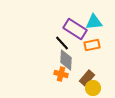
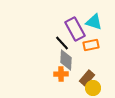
cyan triangle: rotated 24 degrees clockwise
purple rectangle: rotated 30 degrees clockwise
orange rectangle: moved 1 px left
orange cross: rotated 16 degrees counterclockwise
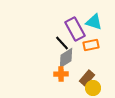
gray diamond: moved 2 px up; rotated 55 degrees clockwise
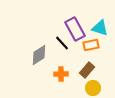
cyan triangle: moved 6 px right, 6 px down
gray diamond: moved 27 px left, 3 px up
brown rectangle: moved 8 px up
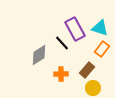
orange rectangle: moved 11 px right, 4 px down; rotated 42 degrees counterclockwise
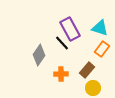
purple rectangle: moved 5 px left
gray diamond: rotated 25 degrees counterclockwise
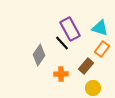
brown rectangle: moved 1 px left, 4 px up
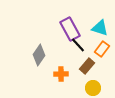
black line: moved 16 px right, 2 px down
brown rectangle: moved 1 px right
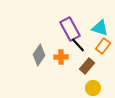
orange rectangle: moved 1 px right, 3 px up
orange cross: moved 17 px up
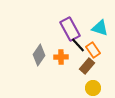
orange rectangle: moved 10 px left, 4 px down; rotated 70 degrees counterclockwise
